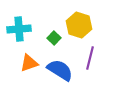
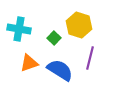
cyan cross: rotated 15 degrees clockwise
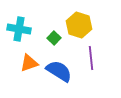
purple line: moved 1 px right; rotated 20 degrees counterclockwise
blue semicircle: moved 1 px left, 1 px down
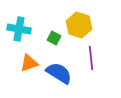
green square: rotated 16 degrees counterclockwise
blue semicircle: moved 2 px down
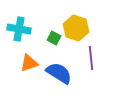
yellow hexagon: moved 3 px left, 3 px down
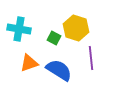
blue semicircle: moved 3 px up
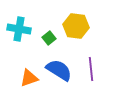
yellow hexagon: moved 2 px up; rotated 10 degrees counterclockwise
green square: moved 5 px left; rotated 24 degrees clockwise
purple line: moved 11 px down
orange triangle: moved 15 px down
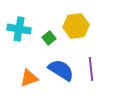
yellow hexagon: rotated 15 degrees counterclockwise
blue semicircle: moved 2 px right
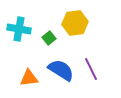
yellow hexagon: moved 1 px left, 3 px up
purple line: rotated 20 degrees counterclockwise
orange triangle: rotated 12 degrees clockwise
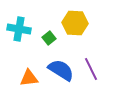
yellow hexagon: rotated 10 degrees clockwise
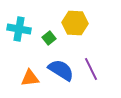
orange triangle: moved 1 px right
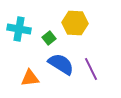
blue semicircle: moved 6 px up
